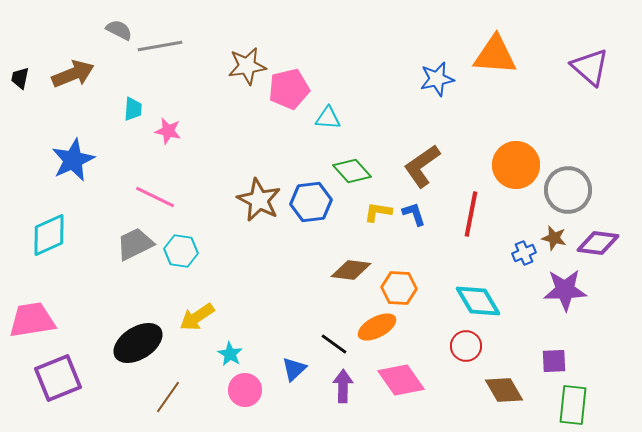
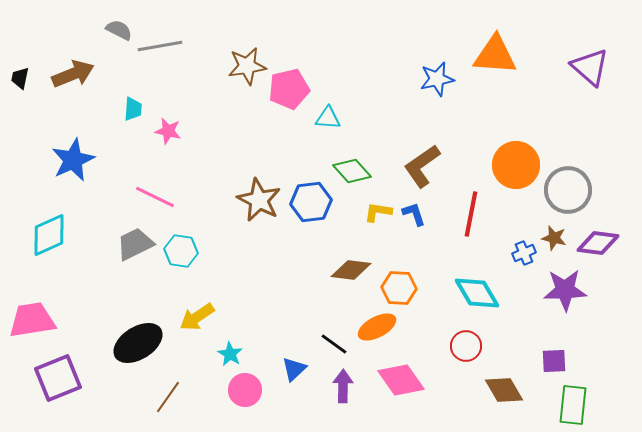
cyan diamond at (478, 301): moved 1 px left, 8 px up
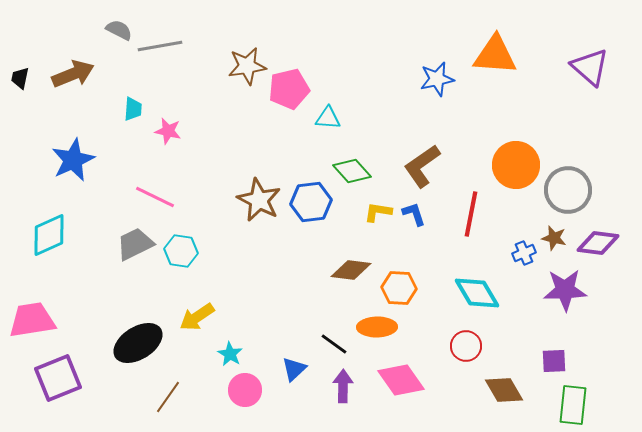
orange ellipse at (377, 327): rotated 27 degrees clockwise
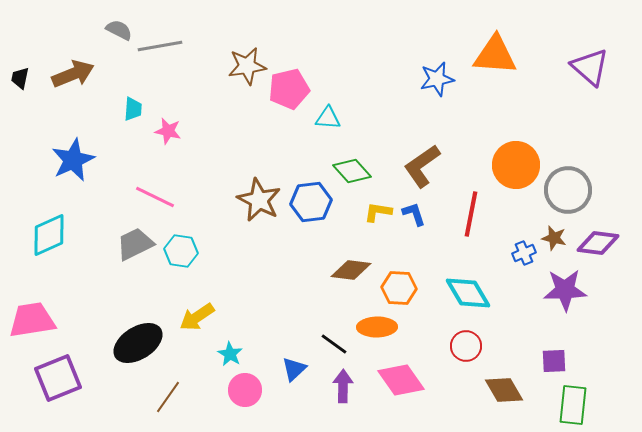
cyan diamond at (477, 293): moved 9 px left
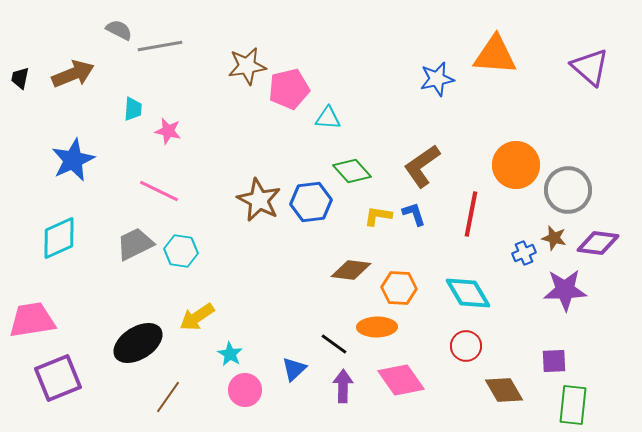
pink line at (155, 197): moved 4 px right, 6 px up
yellow L-shape at (378, 212): moved 4 px down
cyan diamond at (49, 235): moved 10 px right, 3 px down
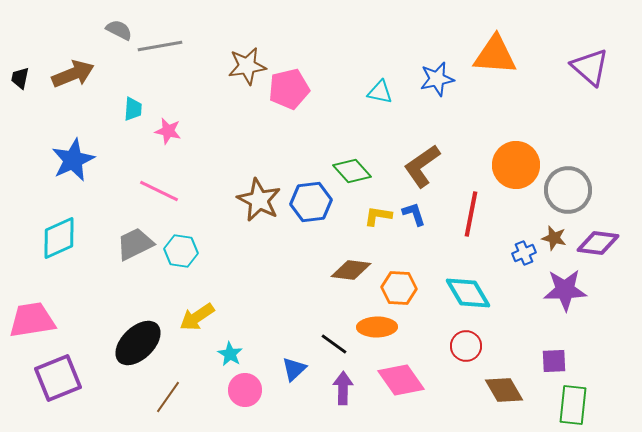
cyan triangle at (328, 118): moved 52 px right, 26 px up; rotated 8 degrees clockwise
black ellipse at (138, 343): rotated 12 degrees counterclockwise
purple arrow at (343, 386): moved 2 px down
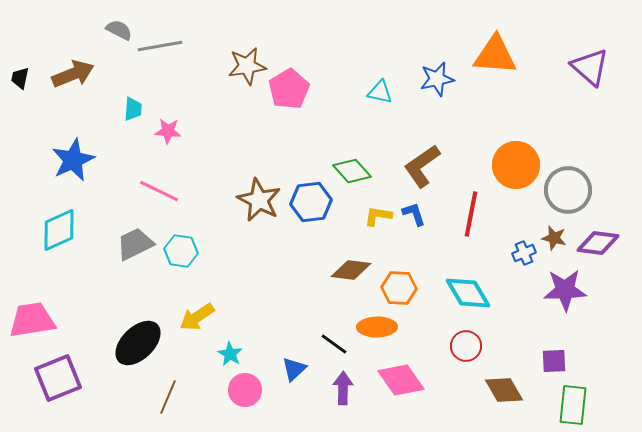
pink pentagon at (289, 89): rotated 18 degrees counterclockwise
pink star at (168, 131): rotated 8 degrees counterclockwise
cyan diamond at (59, 238): moved 8 px up
brown line at (168, 397): rotated 12 degrees counterclockwise
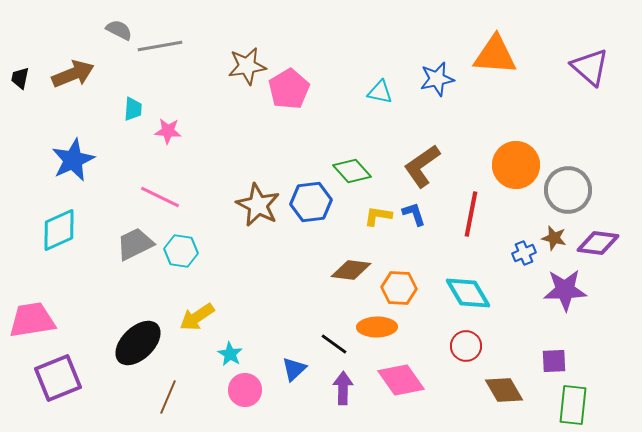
pink line at (159, 191): moved 1 px right, 6 px down
brown star at (259, 200): moved 1 px left, 5 px down
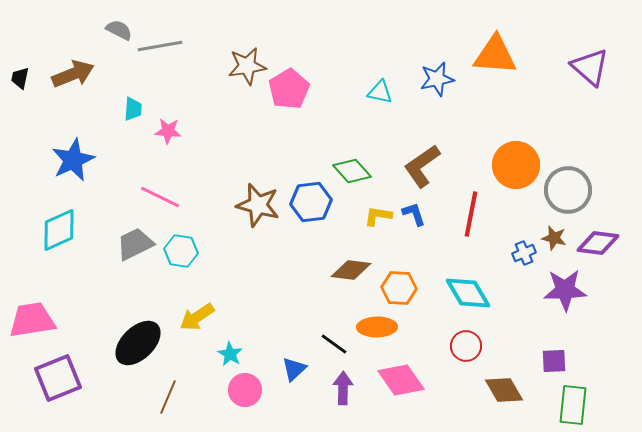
brown star at (258, 205): rotated 12 degrees counterclockwise
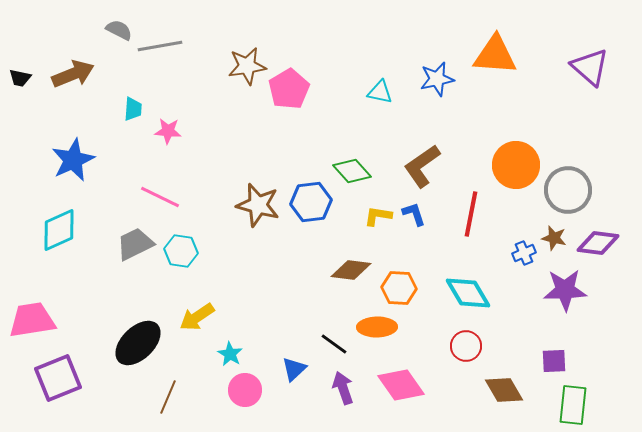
black trapezoid at (20, 78): rotated 90 degrees counterclockwise
pink diamond at (401, 380): moved 5 px down
purple arrow at (343, 388): rotated 20 degrees counterclockwise
